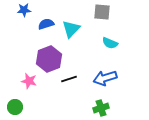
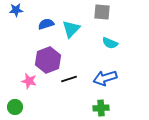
blue star: moved 8 px left
purple hexagon: moved 1 px left, 1 px down
green cross: rotated 14 degrees clockwise
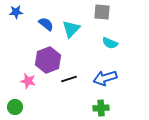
blue star: moved 2 px down
blue semicircle: rotated 56 degrees clockwise
pink star: moved 1 px left
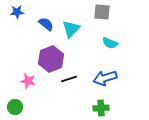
blue star: moved 1 px right
purple hexagon: moved 3 px right, 1 px up
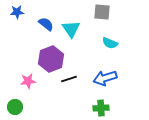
cyan triangle: rotated 18 degrees counterclockwise
pink star: rotated 21 degrees counterclockwise
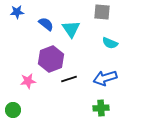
green circle: moved 2 px left, 3 px down
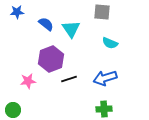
green cross: moved 3 px right, 1 px down
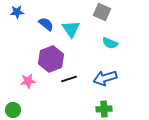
gray square: rotated 18 degrees clockwise
